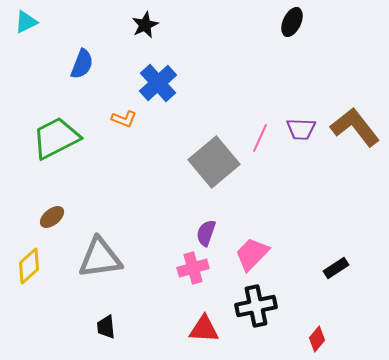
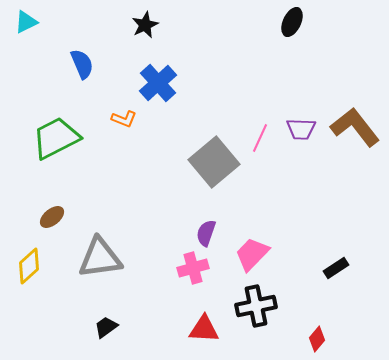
blue semicircle: rotated 44 degrees counterclockwise
black trapezoid: rotated 60 degrees clockwise
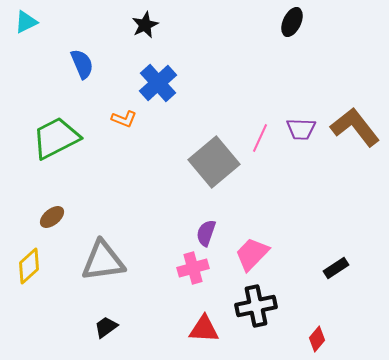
gray triangle: moved 3 px right, 3 px down
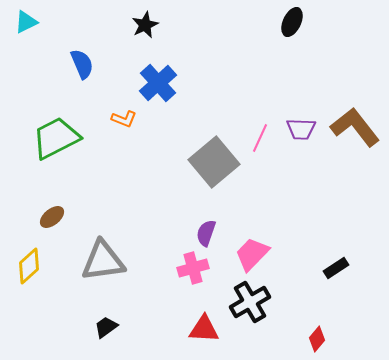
black cross: moved 6 px left, 4 px up; rotated 18 degrees counterclockwise
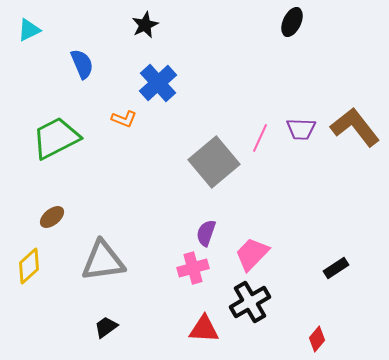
cyan triangle: moved 3 px right, 8 px down
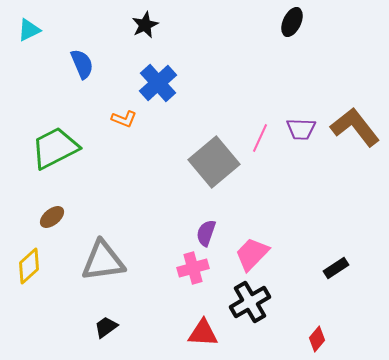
green trapezoid: moved 1 px left, 10 px down
red triangle: moved 1 px left, 4 px down
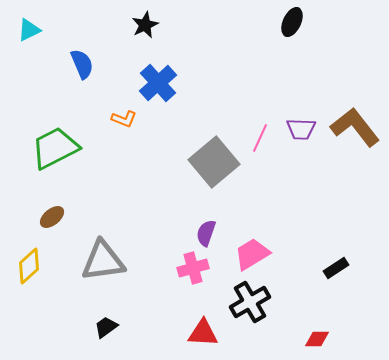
pink trapezoid: rotated 15 degrees clockwise
red diamond: rotated 50 degrees clockwise
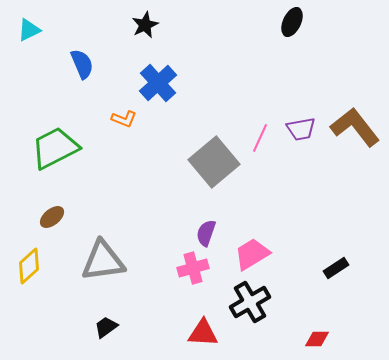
purple trapezoid: rotated 12 degrees counterclockwise
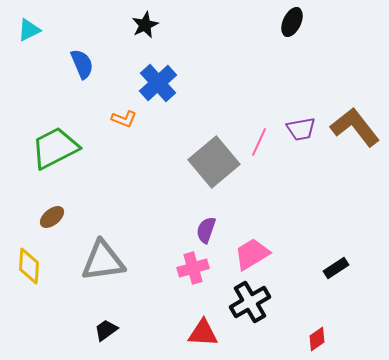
pink line: moved 1 px left, 4 px down
purple semicircle: moved 3 px up
yellow diamond: rotated 45 degrees counterclockwise
black trapezoid: moved 3 px down
red diamond: rotated 35 degrees counterclockwise
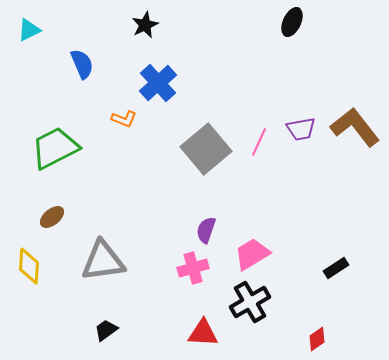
gray square: moved 8 px left, 13 px up
